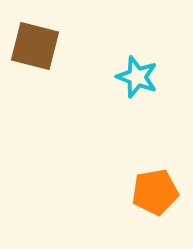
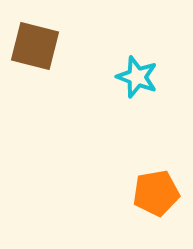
orange pentagon: moved 1 px right, 1 px down
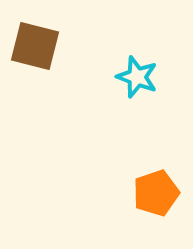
orange pentagon: rotated 9 degrees counterclockwise
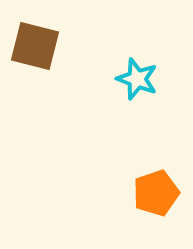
cyan star: moved 2 px down
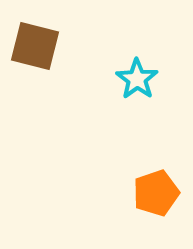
cyan star: rotated 15 degrees clockwise
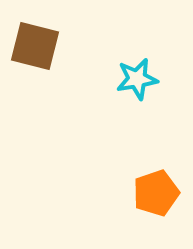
cyan star: rotated 27 degrees clockwise
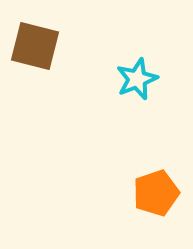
cyan star: rotated 12 degrees counterclockwise
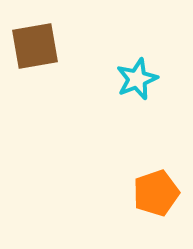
brown square: rotated 24 degrees counterclockwise
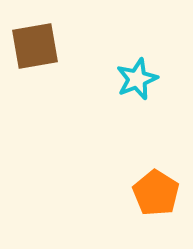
orange pentagon: rotated 21 degrees counterclockwise
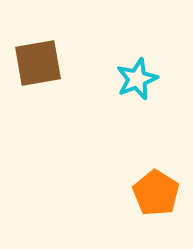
brown square: moved 3 px right, 17 px down
